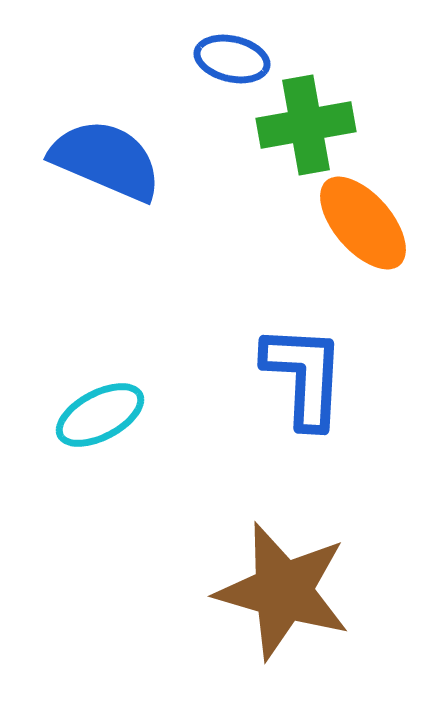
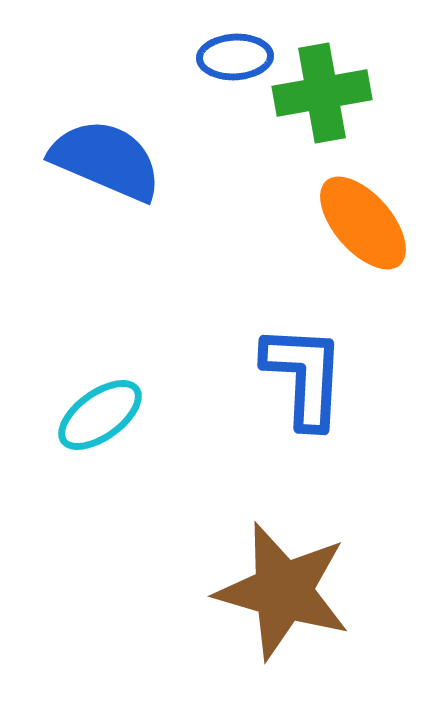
blue ellipse: moved 3 px right, 2 px up; rotated 16 degrees counterclockwise
green cross: moved 16 px right, 32 px up
cyan ellipse: rotated 8 degrees counterclockwise
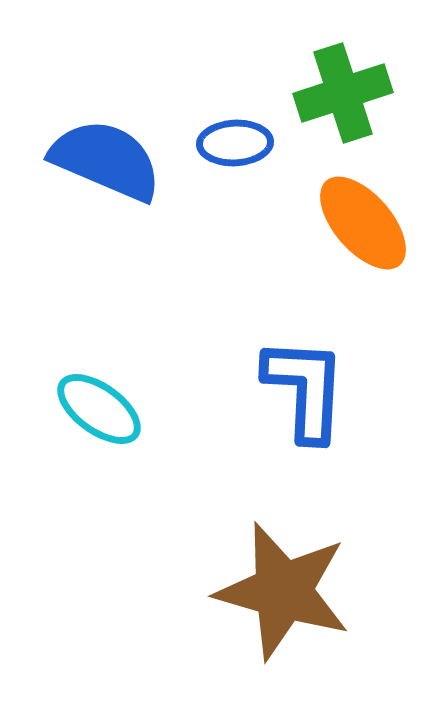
blue ellipse: moved 86 px down
green cross: moved 21 px right; rotated 8 degrees counterclockwise
blue L-shape: moved 1 px right, 13 px down
cyan ellipse: moved 1 px left, 6 px up; rotated 72 degrees clockwise
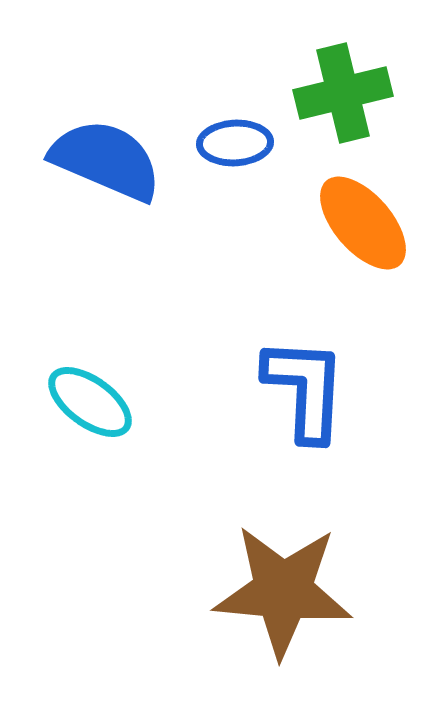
green cross: rotated 4 degrees clockwise
cyan ellipse: moved 9 px left, 7 px up
brown star: rotated 11 degrees counterclockwise
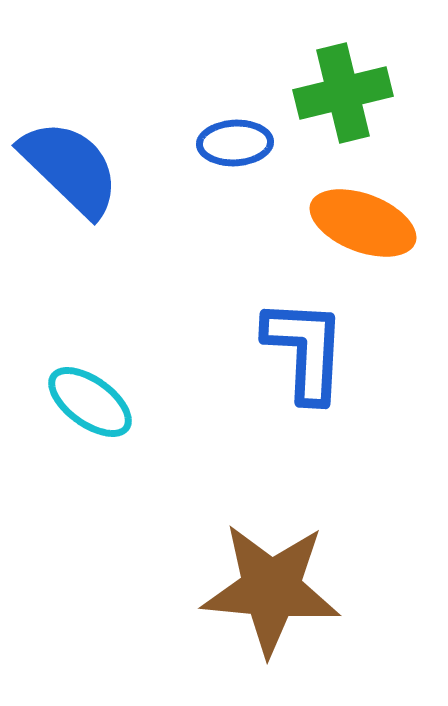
blue semicircle: moved 36 px left, 8 px down; rotated 21 degrees clockwise
orange ellipse: rotated 28 degrees counterclockwise
blue L-shape: moved 39 px up
brown star: moved 12 px left, 2 px up
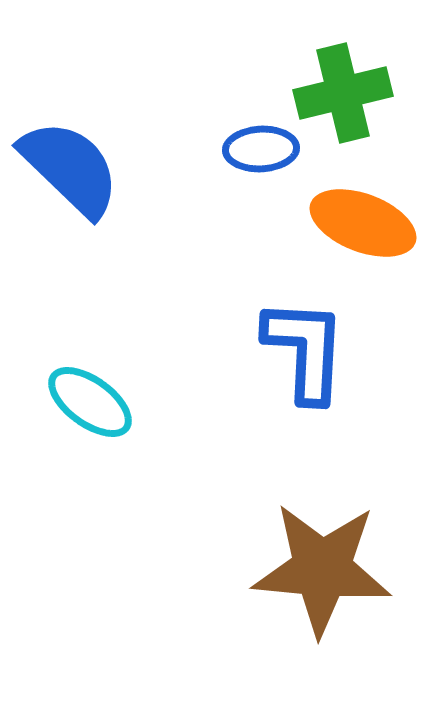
blue ellipse: moved 26 px right, 6 px down
brown star: moved 51 px right, 20 px up
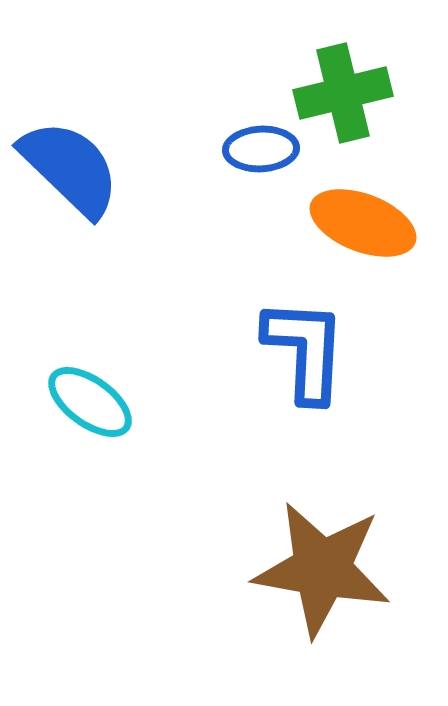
brown star: rotated 5 degrees clockwise
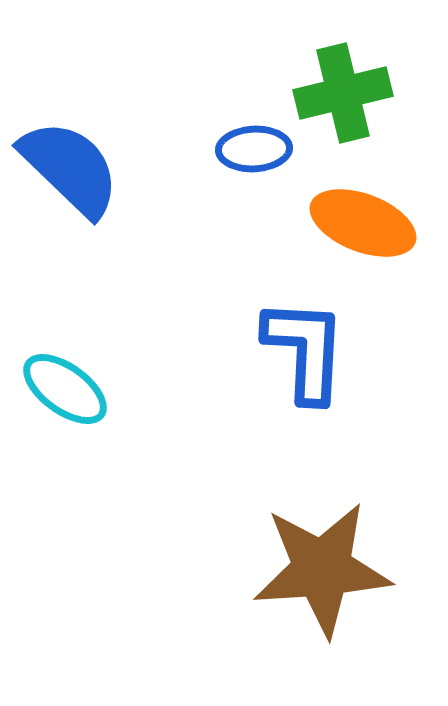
blue ellipse: moved 7 px left
cyan ellipse: moved 25 px left, 13 px up
brown star: rotated 14 degrees counterclockwise
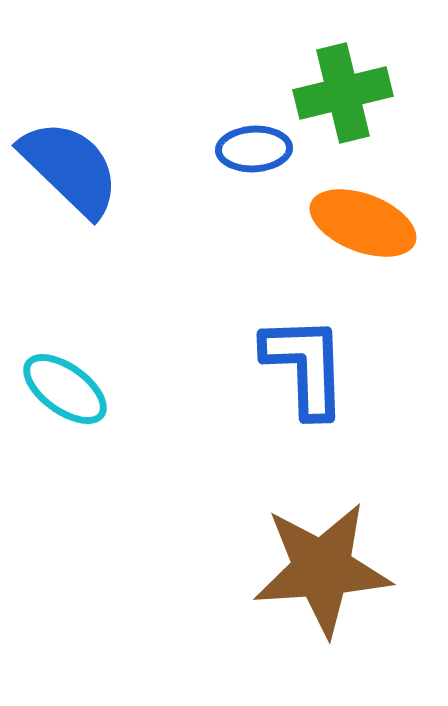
blue L-shape: moved 16 px down; rotated 5 degrees counterclockwise
